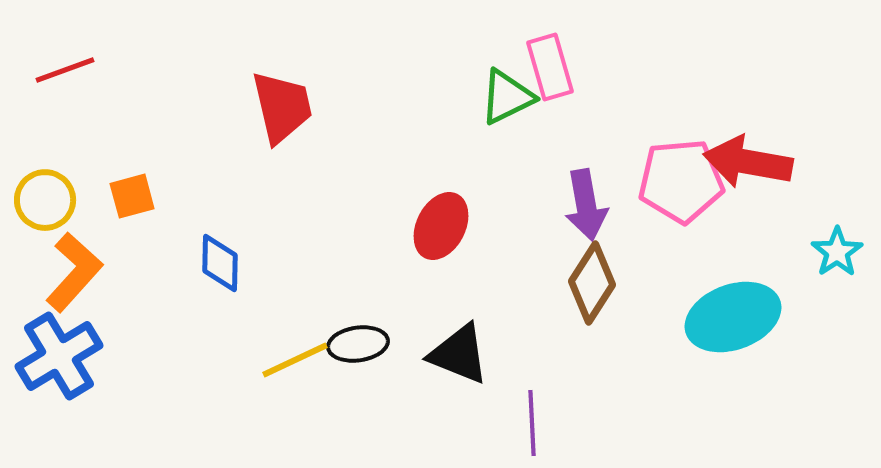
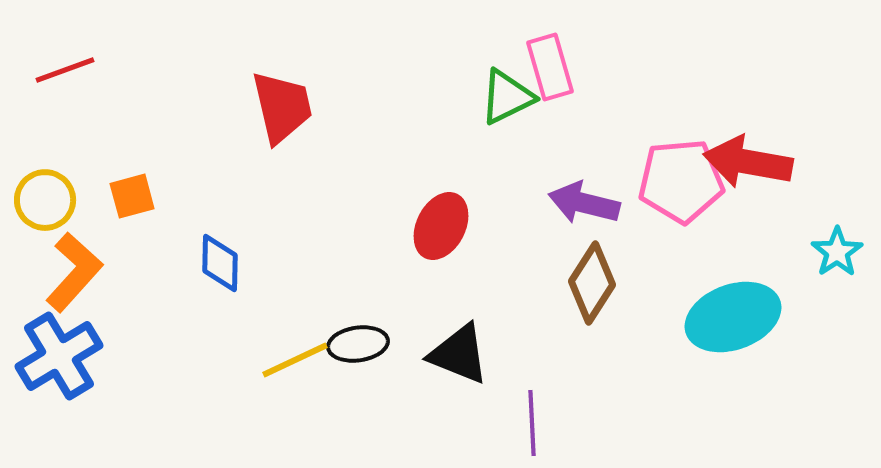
purple arrow: moved 2 px left, 2 px up; rotated 114 degrees clockwise
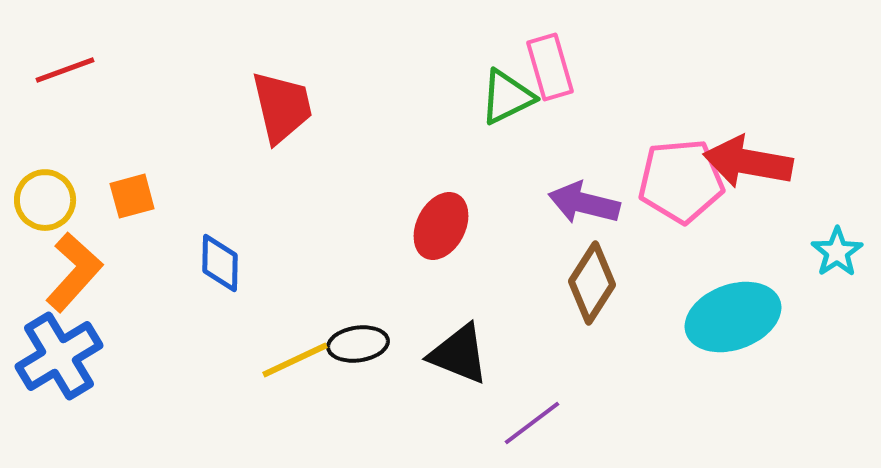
purple line: rotated 56 degrees clockwise
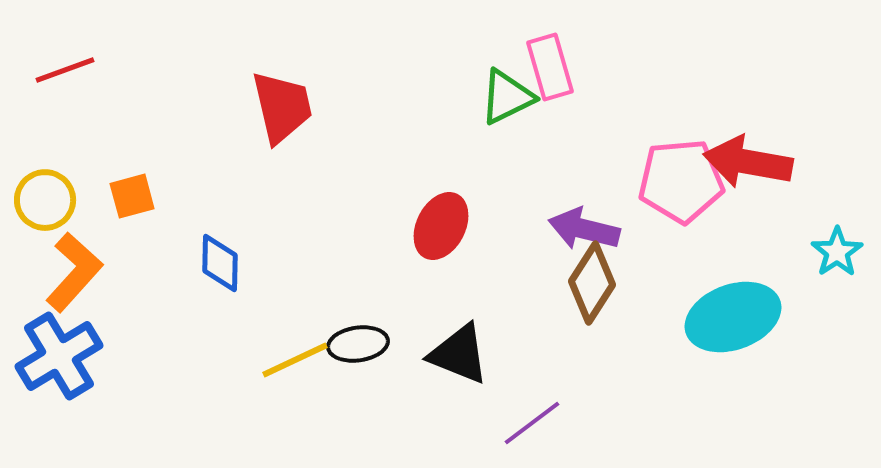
purple arrow: moved 26 px down
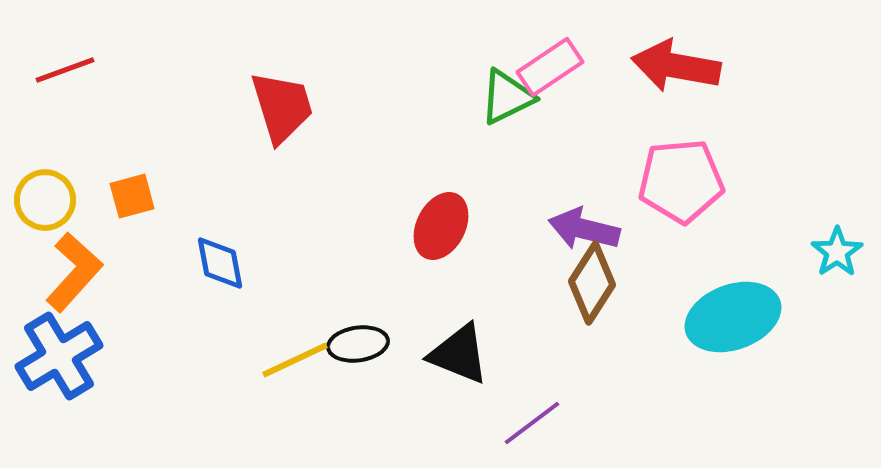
pink rectangle: rotated 72 degrees clockwise
red trapezoid: rotated 4 degrees counterclockwise
red arrow: moved 72 px left, 96 px up
blue diamond: rotated 12 degrees counterclockwise
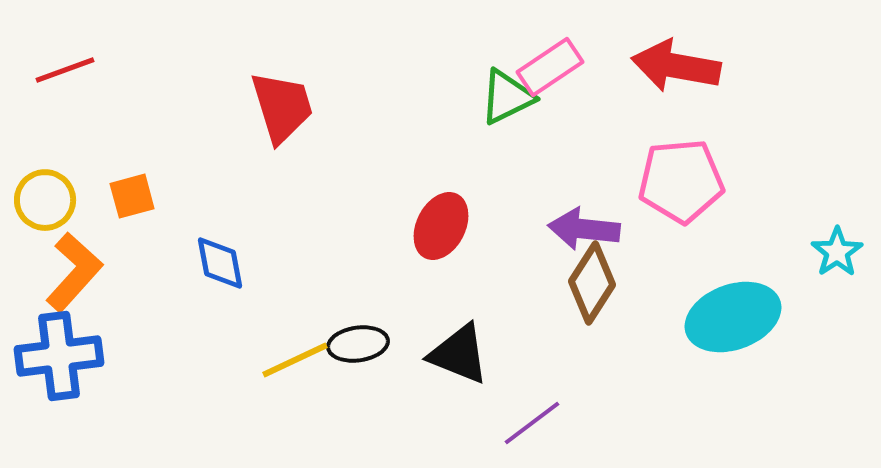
purple arrow: rotated 8 degrees counterclockwise
blue cross: rotated 24 degrees clockwise
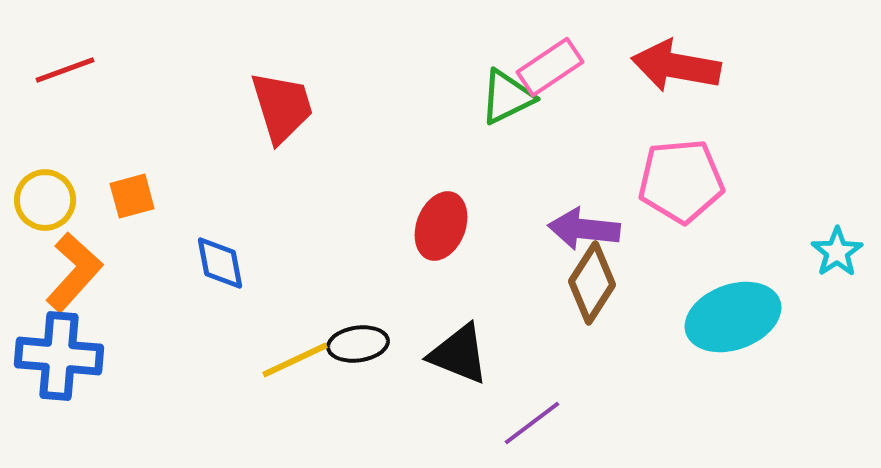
red ellipse: rotated 6 degrees counterclockwise
blue cross: rotated 12 degrees clockwise
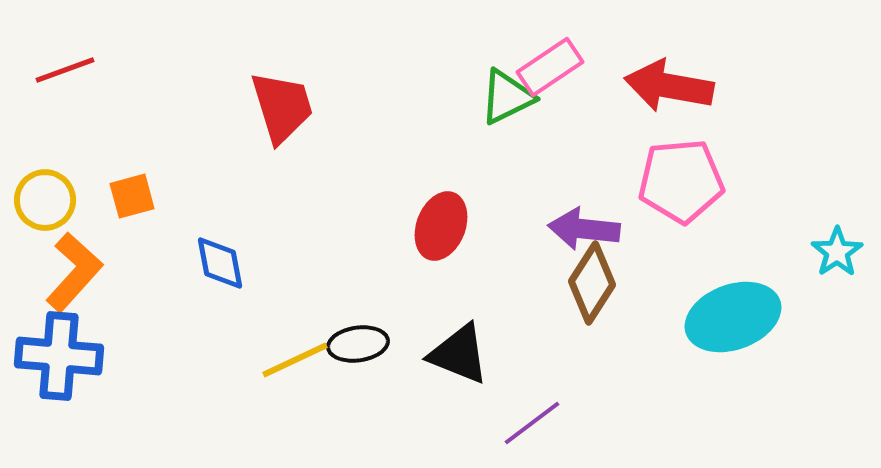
red arrow: moved 7 px left, 20 px down
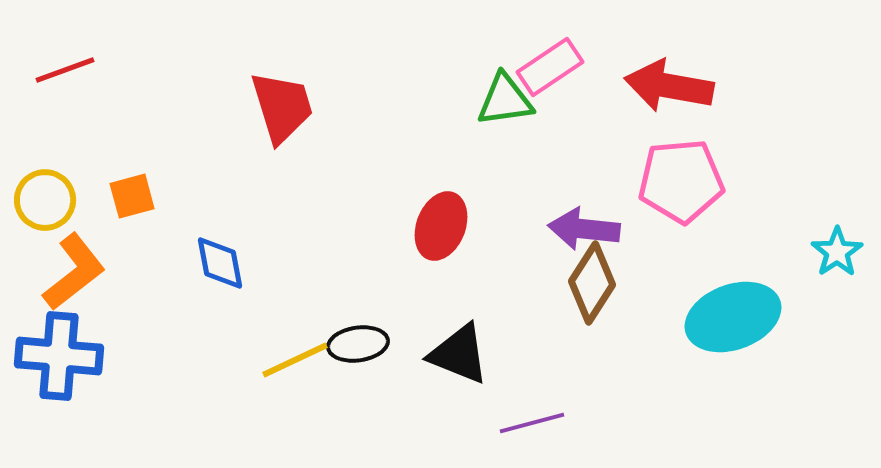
green triangle: moved 2 px left, 3 px down; rotated 18 degrees clockwise
orange L-shape: rotated 10 degrees clockwise
purple line: rotated 22 degrees clockwise
